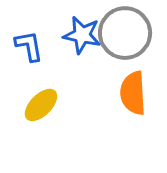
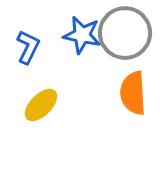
blue L-shape: moved 1 px left, 1 px down; rotated 36 degrees clockwise
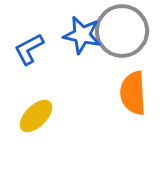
gray circle: moved 3 px left, 2 px up
blue L-shape: moved 1 px right, 2 px down; rotated 144 degrees counterclockwise
yellow ellipse: moved 5 px left, 11 px down
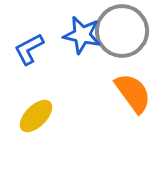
orange semicircle: rotated 147 degrees clockwise
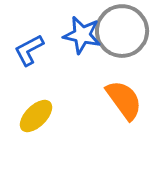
blue L-shape: moved 1 px down
orange semicircle: moved 9 px left, 7 px down
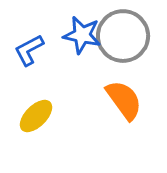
gray circle: moved 1 px right, 5 px down
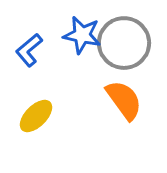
gray circle: moved 1 px right, 7 px down
blue L-shape: rotated 12 degrees counterclockwise
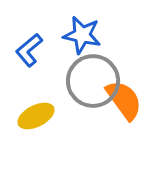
gray circle: moved 31 px left, 38 px down
yellow ellipse: rotated 18 degrees clockwise
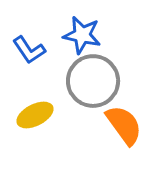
blue L-shape: rotated 84 degrees counterclockwise
orange semicircle: moved 25 px down
yellow ellipse: moved 1 px left, 1 px up
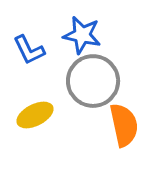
blue L-shape: rotated 8 degrees clockwise
orange semicircle: rotated 24 degrees clockwise
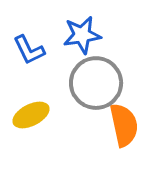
blue star: rotated 21 degrees counterclockwise
gray circle: moved 3 px right, 2 px down
yellow ellipse: moved 4 px left
